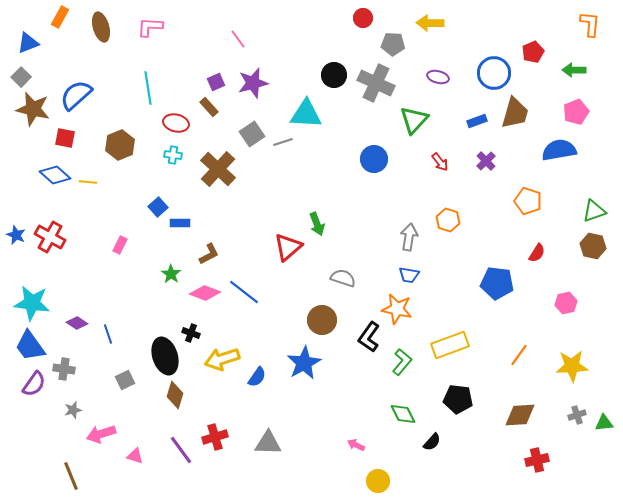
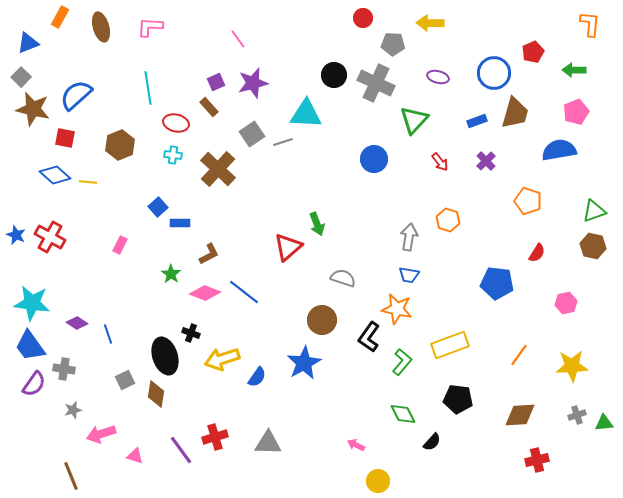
brown diamond at (175, 395): moved 19 px left, 1 px up; rotated 8 degrees counterclockwise
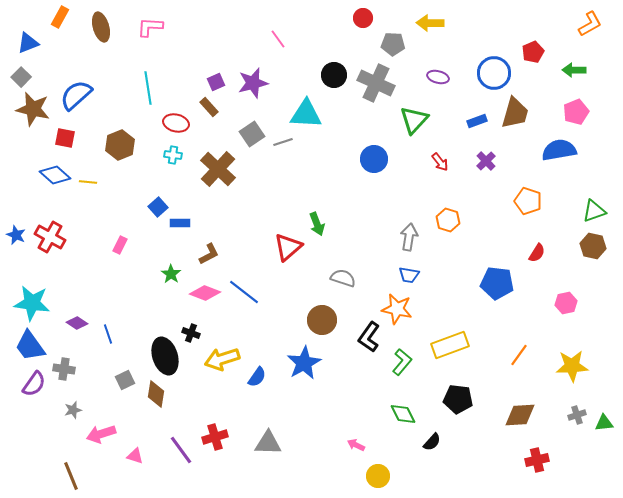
orange L-shape at (590, 24): rotated 56 degrees clockwise
pink line at (238, 39): moved 40 px right
yellow circle at (378, 481): moved 5 px up
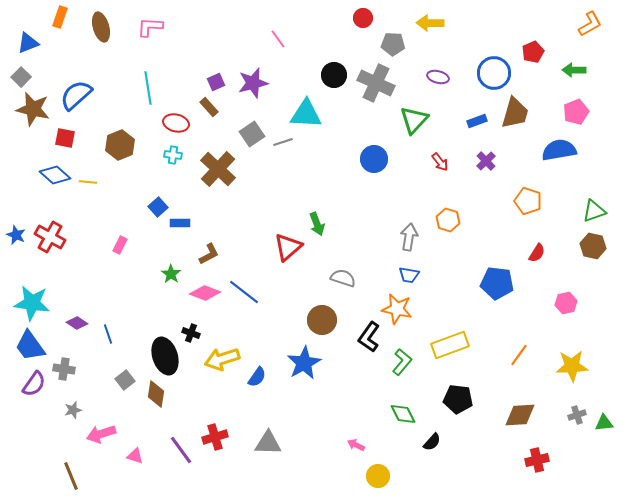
orange rectangle at (60, 17): rotated 10 degrees counterclockwise
gray square at (125, 380): rotated 12 degrees counterclockwise
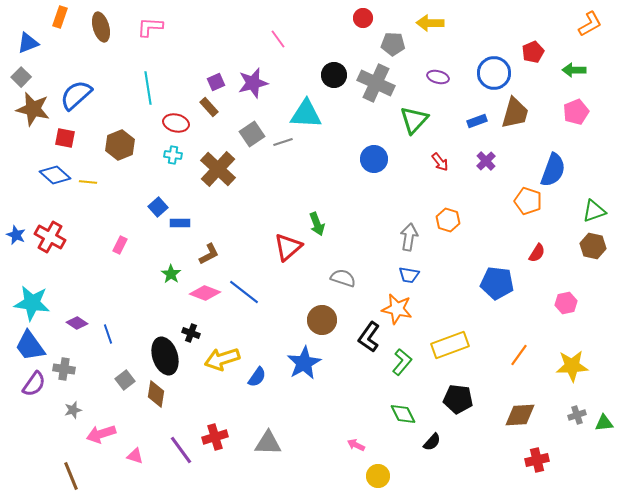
blue semicircle at (559, 150): moved 6 px left, 20 px down; rotated 120 degrees clockwise
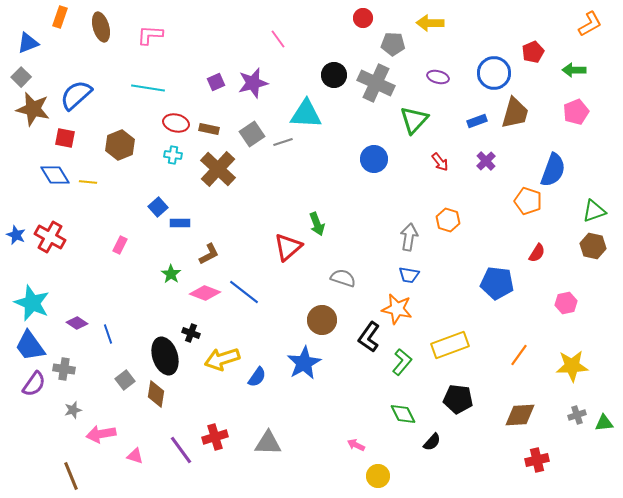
pink L-shape at (150, 27): moved 8 px down
cyan line at (148, 88): rotated 72 degrees counterclockwise
brown rectangle at (209, 107): moved 22 px down; rotated 36 degrees counterclockwise
blue diamond at (55, 175): rotated 16 degrees clockwise
cyan star at (32, 303): rotated 15 degrees clockwise
pink arrow at (101, 434): rotated 8 degrees clockwise
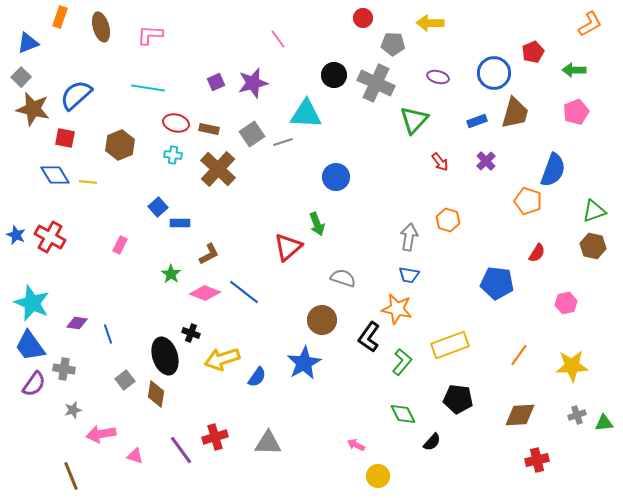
blue circle at (374, 159): moved 38 px left, 18 px down
purple diamond at (77, 323): rotated 25 degrees counterclockwise
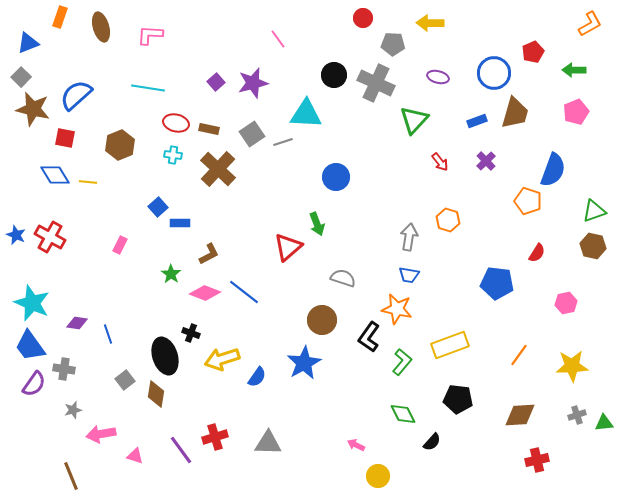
purple square at (216, 82): rotated 18 degrees counterclockwise
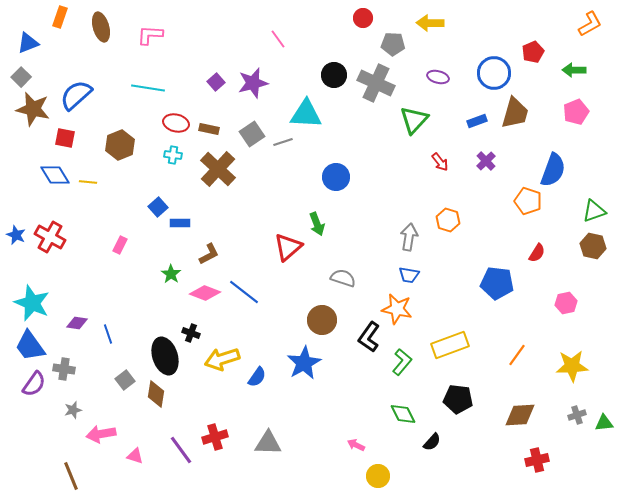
orange line at (519, 355): moved 2 px left
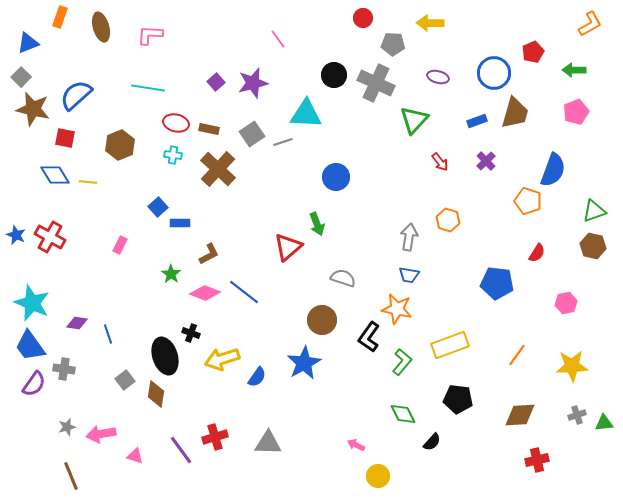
gray star at (73, 410): moved 6 px left, 17 px down
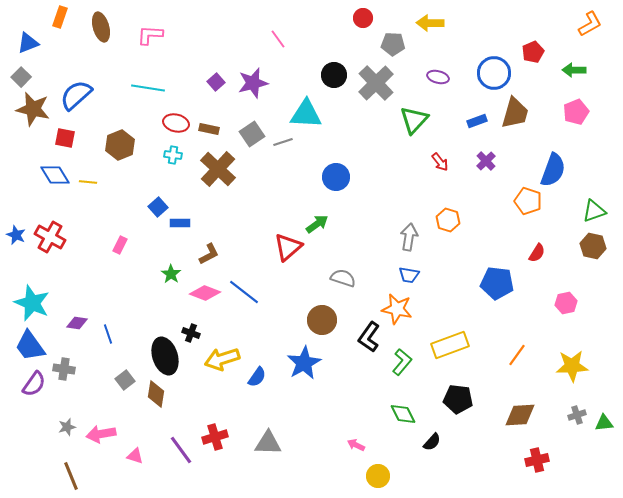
gray cross at (376, 83): rotated 21 degrees clockwise
green arrow at (317, 224): rotated 105 degrees counterclockwise
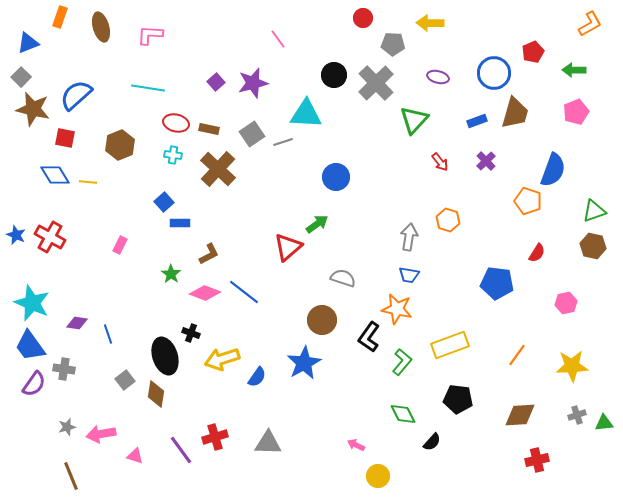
blue square at (158, 207): moved 6 px right, 5 px up
